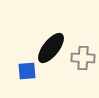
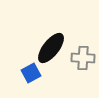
blue square: moved 4 px right, 2 px down; rotated 24 degrees counterclockwise
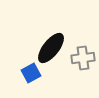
gray cross: rotated 10 degrees counterclockwise
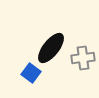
blue square: rotated 24 degrees counterclockwise
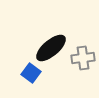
black ellipse: rotated 12 degrees clockwise
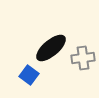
blue square: moved 2 px left, 2 px down
